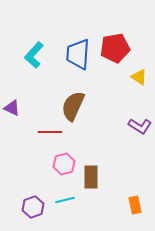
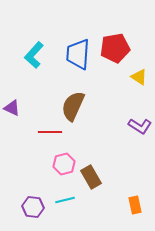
brown rectangle: rotated 30 degrees counterclockwise
purple hexagon: rotated 25 degrees clockwise
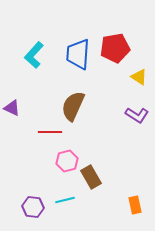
purple L-shape: moved 3 px left, 11 px up
pink hexagon: moved 3 px right, 3 px up
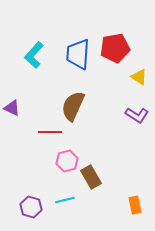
purple hexagon: moved 2 px left; rotated 10 degrees clockwise
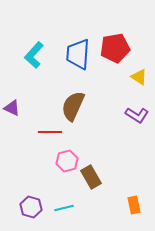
cyan line: moved 1 px left, 8 px down
orange rectangle: moved 1 px left
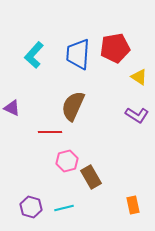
orange rectangle: moved 1 px left
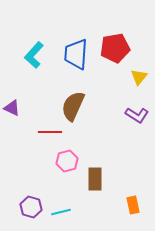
blue trapezoid: moved 2 px left
yellow triangle: rotated 36 degrees clockwise
brown rectangle: moved 4 px right, 2 px down; rotated 30 degrees clockwise
cyan line: moved 3 px left, 4 px down
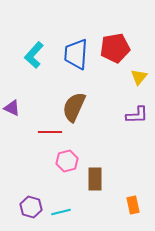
brown semicircle: moved 1 px right, 1 px down
purple L-shape: rotated 35 degrees counterclockwise
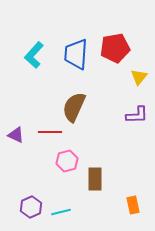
purple triangle: moved 4 px right, 27 px down
purple hexagon: rotated 20 degrees clockwise
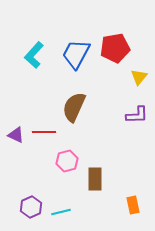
blue trapezoid: rotated 24 degrees clockwise
red line: moved 6 px left
